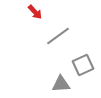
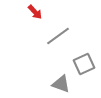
gray square: moved 1 px right, 1 px up
gray triangle: rotated 24 degrees clockwise
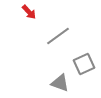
red arrow: moved 6 px left
gray triangle: moved 1 px left, 1 px up
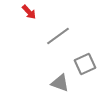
gray square: moved 1 px right
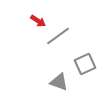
red arrow: moved 9 px right, 9 px down; rotated 14 degrees counterclockwise
gray triangle: moved 1 px left, 1 px up
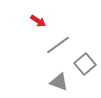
gray line: moved 9 px down
gray square: rotated 15 degrees counterclockwise
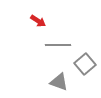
gray line: rotated 35 degrees clockwise
